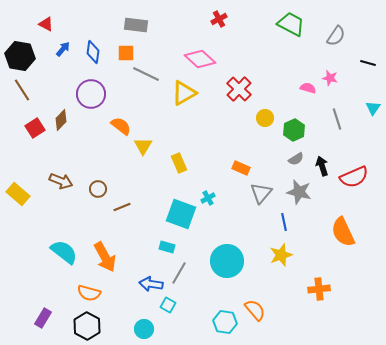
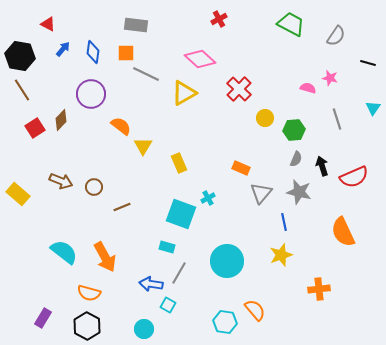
red triangle at (46, 24): moved 2 px right
green hexagon at (294, 130): rotated 20 degrees clockwise
gray semicircle at (296, 159): rotated 35 degrees counterclockwise
brown circle at (98, 189): moved 4 px left, 2 px up
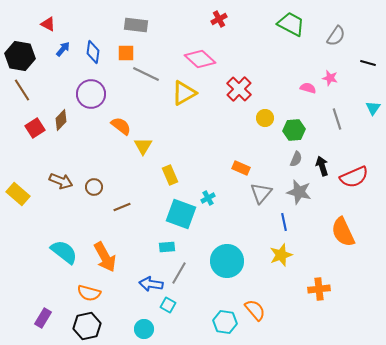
yellow rectangle at (179, 163): moved 9 px left, 12 px down
cyan rectangle at (167, 247): rotated 21 degrees counterclockwise
black hexagon at (87, 326): rotated 20 degrees clockwise
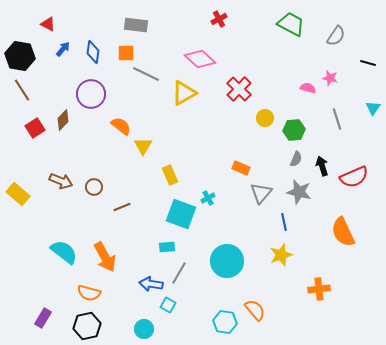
brown diamond at (61, 120): moved 2 px right
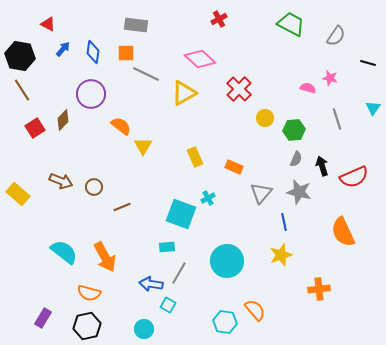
orange rectangle at (241, 168): moved 7 px left, 1 px up
yellow rectangle at (170, 175): moved 25 px right, 18 px up
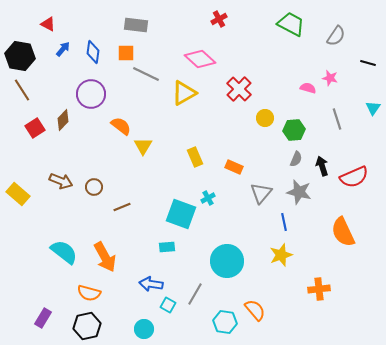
gray line at (179, 273): moved 16 px right, 21 px down
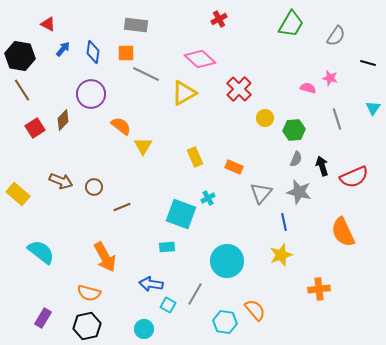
green trapezoid at (291, 24): rotated 92 degrees clockwise
cyan semicircle at (64, 252): moved 23 px left
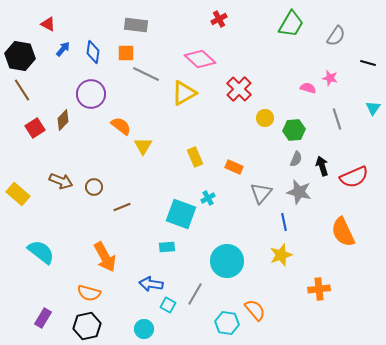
cyan hexagon at (225, 322): moved 2 px right, 1 px down
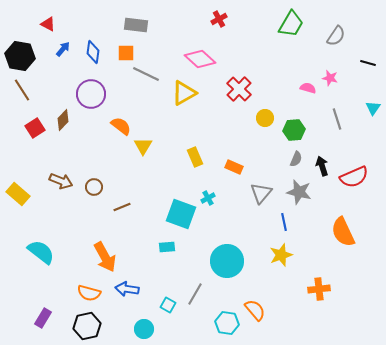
blue arrow at (151, 284): moved 24 px left, 5 px down
